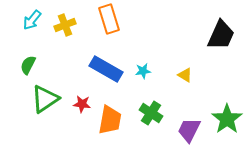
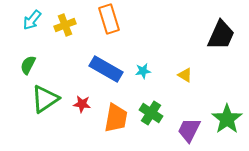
orange trapezoid: moved 6 px right, 2 px up
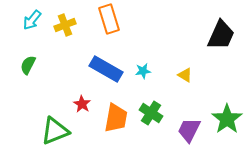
green triangle: moved 10 px right, 32 px down; rotated 12 degrees clockwise
red star: rotated 24 degrees clockwise
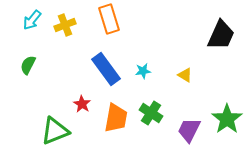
blue rectangle: rotated 24 degrees clockwise
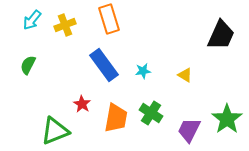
blue rectangle: moved 2 px left, 4 px up
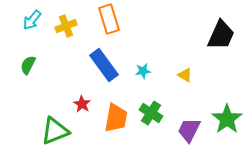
yellow cross: moved 1 px right, 1 px down
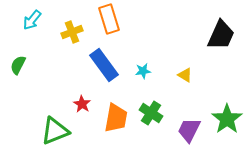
yellow cross: moved 6 px right, 6 px down
green semicircle: moved 10 px left
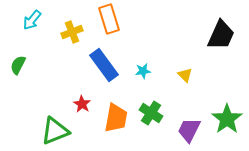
yellow triangle: rotated 14 degrees clockwise
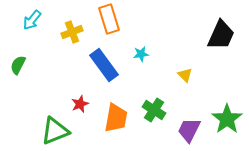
cyan star: moved 2 px left, 17 px up
red star: moved 2 px left; rotated 18 degrees clockwise
green cross: moved 3 px right, 3 px up
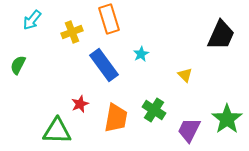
cyan star: rotated 21 degrees counterclockwise
green triangle: moved 2 px right; rotated 24 degrees clockwise
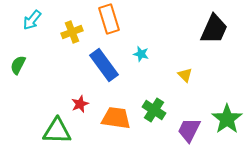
black trapezoid: moved 7 px left, 6 px up
cyan star: rotated 28 degrees counterclockwise
orange trapezoid: rotated 92 degrees counterclockwise
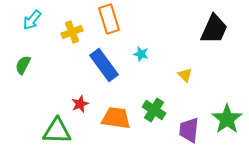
green semicircle: moved 5 px right
purple trapezoid: rotated 20 degrees counterclockwise
